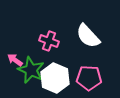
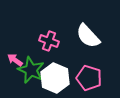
pink pentagon: rotated 15 degrees clockwise
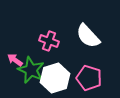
white hexagon: rotated 20 degrees clockwise
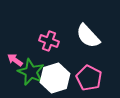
green star: moved 2 px down
pink pentagon: rotated 10 degrees clockwise
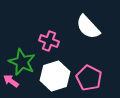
white semicircle: moved 9 px up
pink arrow: moved 4 px left, 21 px down
green star: moved 9 px left, 10 px up
white hexagon: moved 2 px up
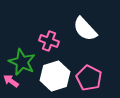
white semicircle: moved 3 px left, 2 px down
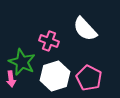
pink arrow: moved 2 px up; rotated 133 degrees counterclockwise
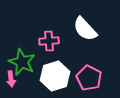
pink cross: rotated 24 degrees counterclockwise
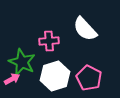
pink arrow: moved 1 px right; rotated 112 degrees counterclockwise
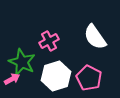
white semicircle: moved 10 px right, 8 px down; rotated 8 degrees clockwise
pink cross: rotated 24 degrees counterclockwise
white hexagon: moved 1 px right
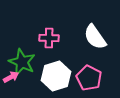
pink cross: moved 3 px up; rotated 30 degrees clockwise
pink arrow: moved 1 px left, 2 px up
